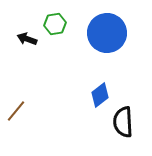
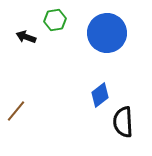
green hexagon: moved 4 px up
black arrow: moved 1 px left, 2 px up
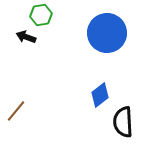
green hexagon: moved 14 px left, 5 px up
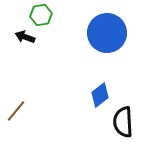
black arrow: moved 1 px left
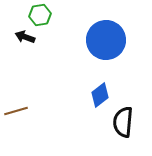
green hexagon: moved 1 px left
blue circle: moved 1 px left, 7 px down
brown line: rotated 35 degrees clockwise
black semicircle: rotated 8 degrees clockwise
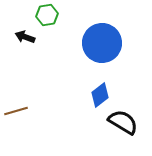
green hexagon: moved 7 px right
blue circle: moved 4 px left, 3 px down
black semicircle: rotated 116 degrees clockwise
